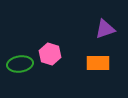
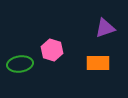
purple triangle: moved 1 px up
pink hexagon: moved 2 px right, 4 px up
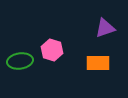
green ellipse: moved 3 px up
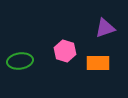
pink hexagon: moved 13 px right, 1 px down
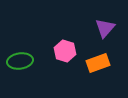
purple triangle: rotated 30 degrees counterclockwise
orange rectangle: rotated 20 degrees counterclockwise
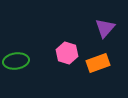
pink hexagon: moved 2 px right, 2 px down
green ellipse: moved 4 px left
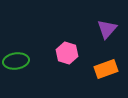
purple triangle: moved 2 px right, 1 px down
orange rectangle: moved 8 px right, 6 px down
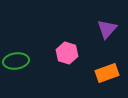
orange rectangle: moved 1 px right, 4 px down
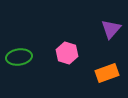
purple triangle: moved 4 px right
green ellipse: moved 3 px right, 4 px up
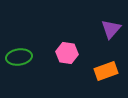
pink hexagon: rotated 10 degrees counterclockwise
orange rectangle: moved 1 px left, 2 px up
